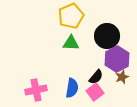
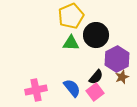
black circle: moved 11 px left, 1 px up
blue semicircle: rotated 48 degrees counterclockwise
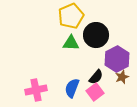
blue semicircle: rotated 120 degrees counterclockwise
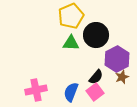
blue semicircle: moved 1 px left, 4 px down
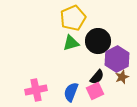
yellow pentagon: moved 2 px right, 2 px down
black circle: moved 2 px right, 6 px down
green triangle: rotated 18 degrees counterclockwise
black semicircle: moved 1 px right
pink square: moved 1 px up; rotated 12 degrees clockwise
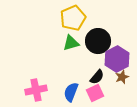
pink square: moved 2 px down
